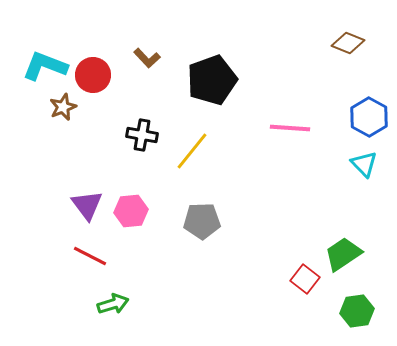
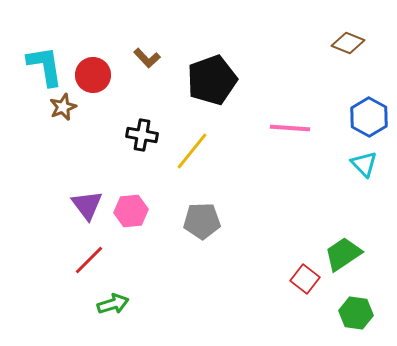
cyan L-shape: rotated 60 degrees clockwise
red line: moved 1 px left, 4 px down; rotated 72 degrees counterclockwise
green hexagon: moved 1 px left, 2 px down; rotated 16 degrees clockwise
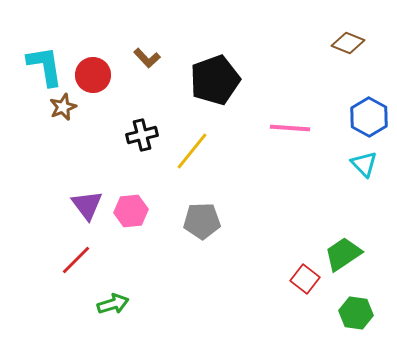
black pentagon: moved 3 px right
black cross: rotated 24 degrees counterclockwise
red line: moved 13 px left
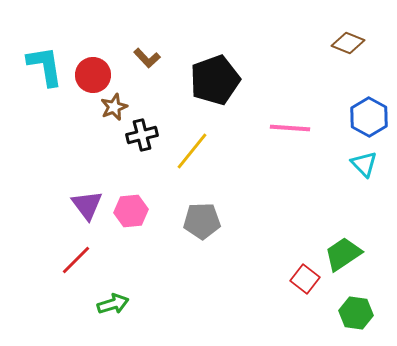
brown star: moved 51 px right
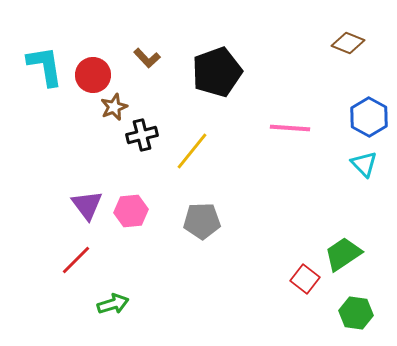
black pentagon: moved 2 px right, 8 px up
